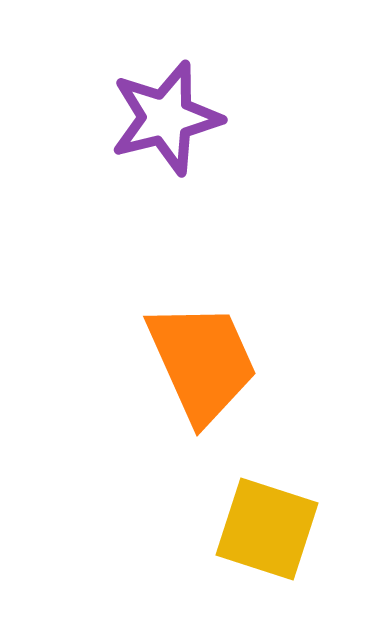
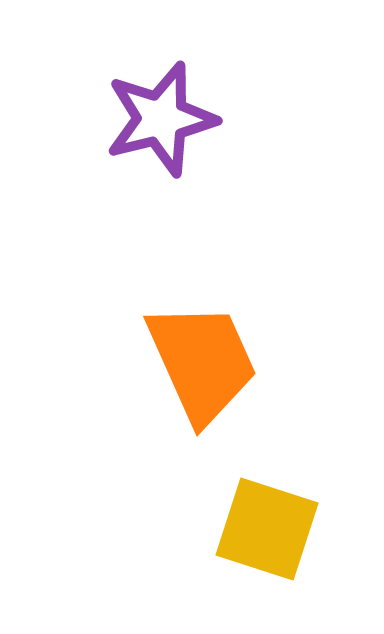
purple star: moved 5 px left, 1 px down
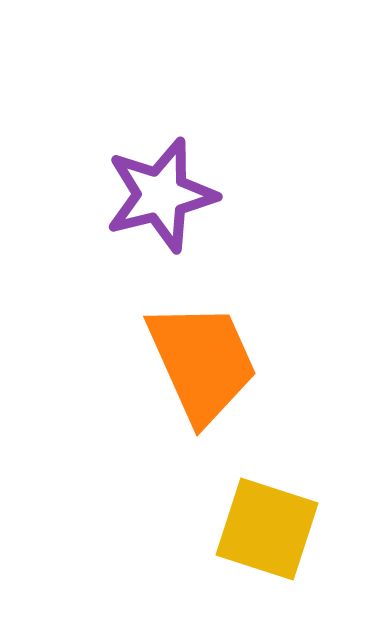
purple star: moved 76 px down
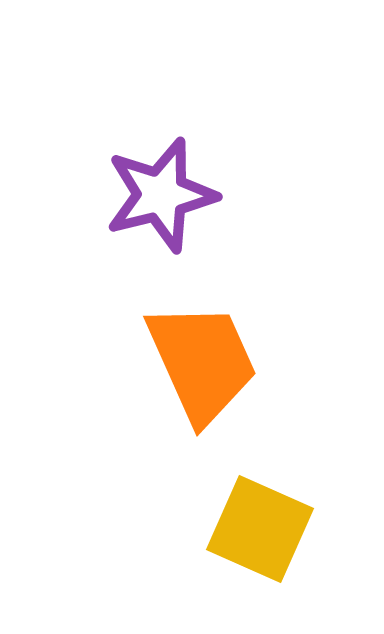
yellow square: moved 7 px left; rotated 6 degrees clockwise
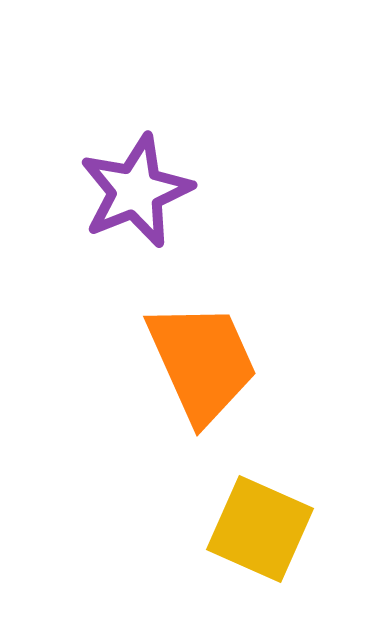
purple star: moved 25 px left, 4 px up; rotated 8 degrees counterclockwise
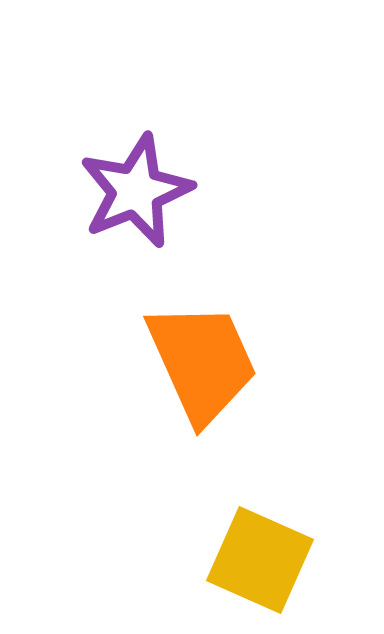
yellow square: moved 31 px down
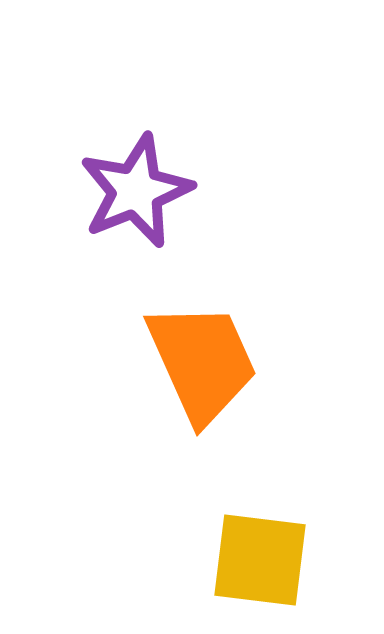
yellow square: rotated 17 degrees counterclockwise
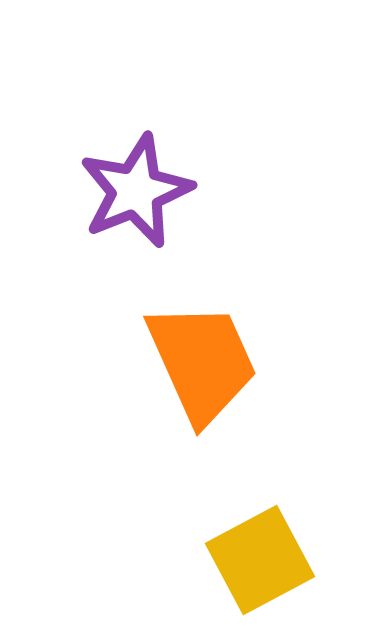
yellow square: rotated 35 degrees counterclockwise
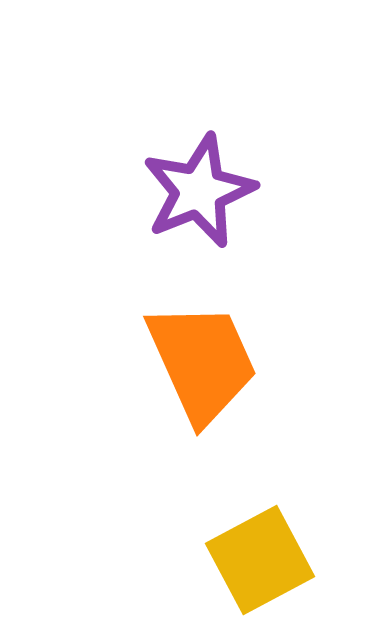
purple star: moved 63 px right
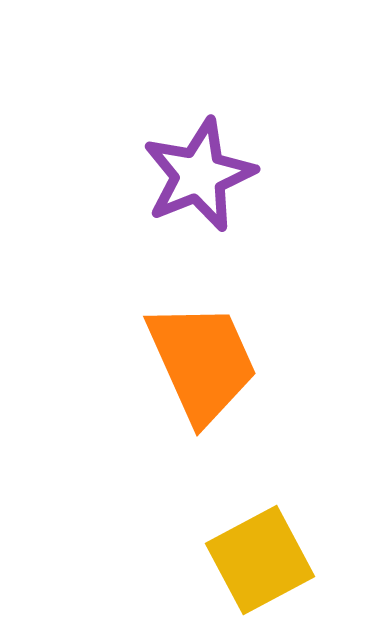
purple star: moved 16 px up
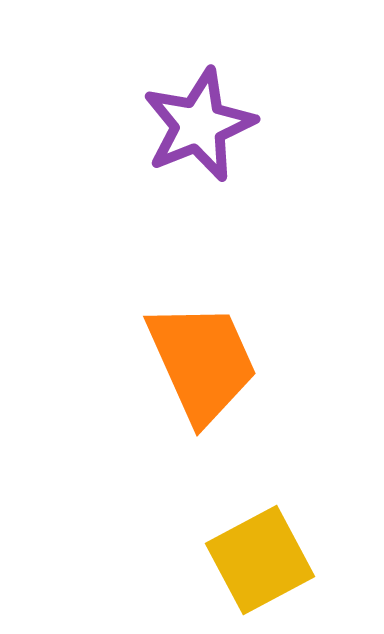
purple star: moved 50 px up
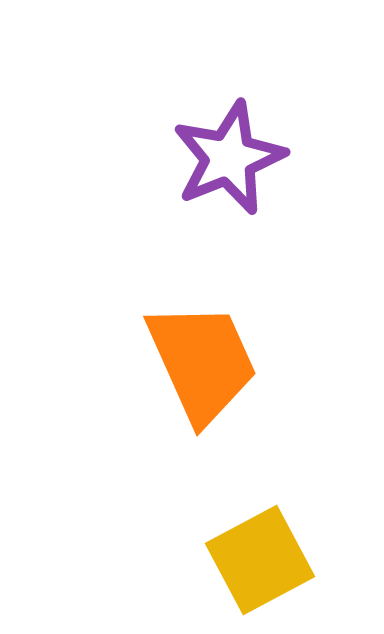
purple star: moved 30 px right, 33 px down
